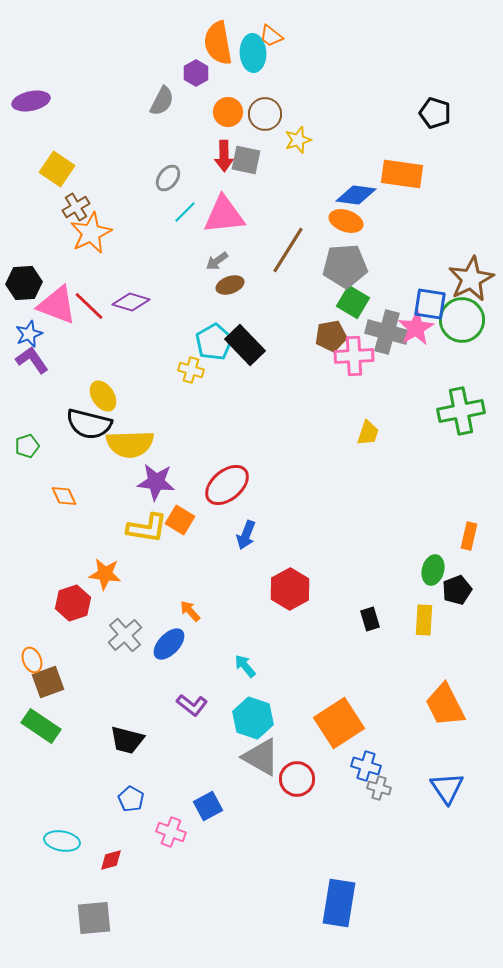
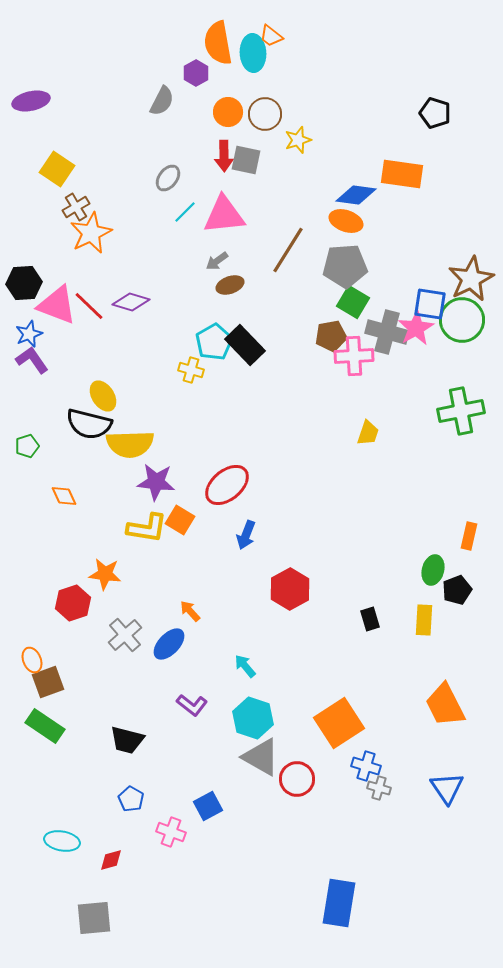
green rectangle at (41, 726): moved 4 px right
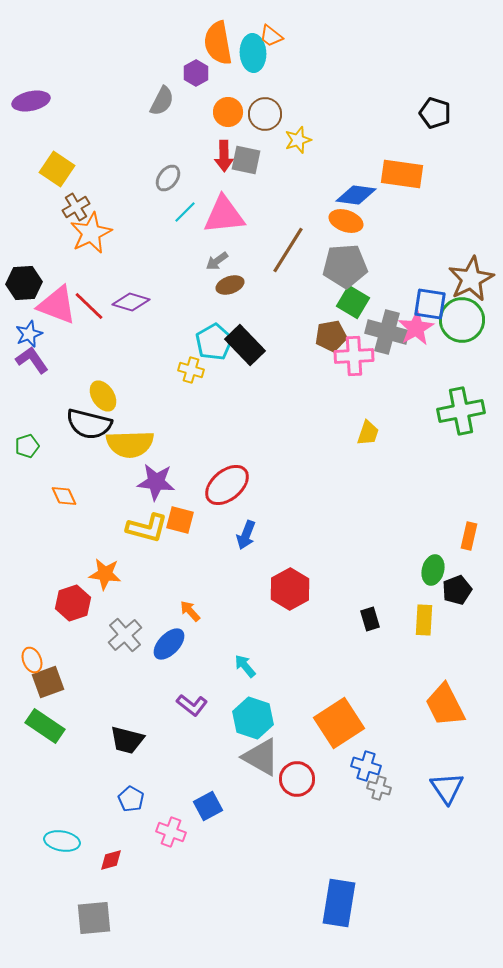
orange square at (180, 520): rotated 16 degrees counterclockwise
yellow L-shape at (147, 528): rotated 6 degrees clockwise
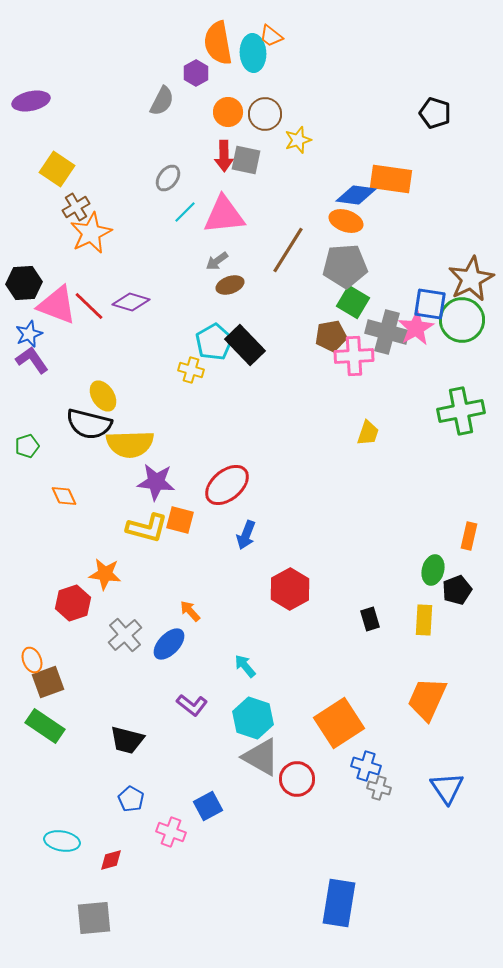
orange rectangle at (402, 174): moved 11 px left, 5 px down
orange trapezoid at (445, 705): moved 18 px left, 6 px up; rotated 51 degrees clockwise
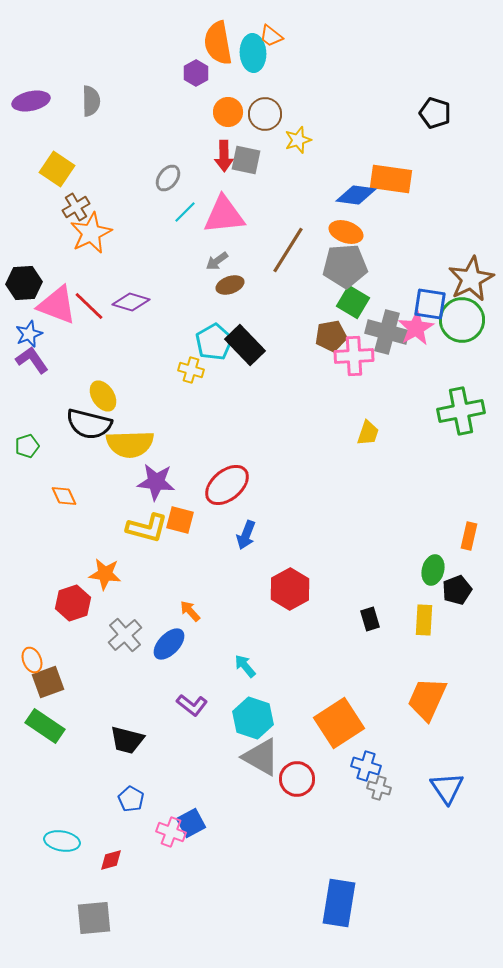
gray semicircle at (162, 101): moved 71 px left; rotated 28 degrees counterclockwise
orange ellipse at (346, 221): moved 11 px down
blue square at (208, 806): moved 17 px left, 17 px down
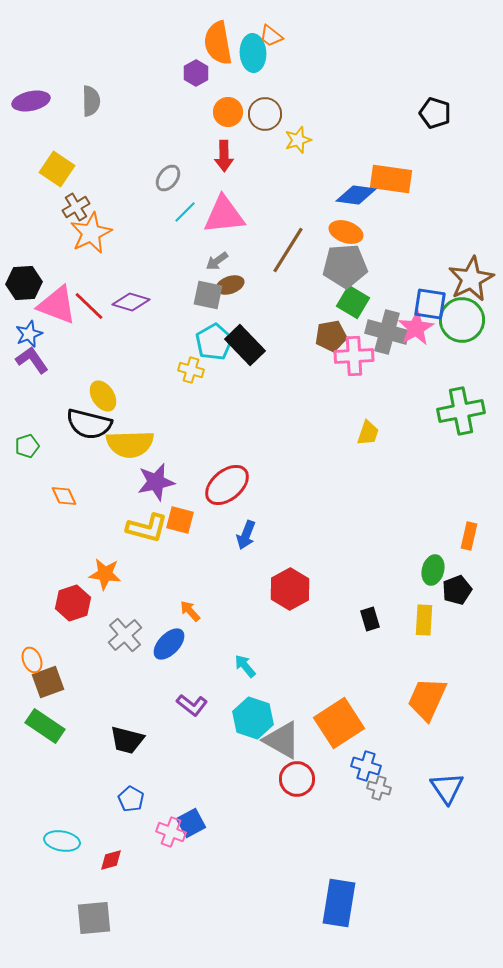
gray square at (246, 160): moved 38 px left, 135 px down
purple star at (156, 482): rotated 18 degrees counterclockwise
gray triangle at (261, 757): moved 21 px right, 17 px up
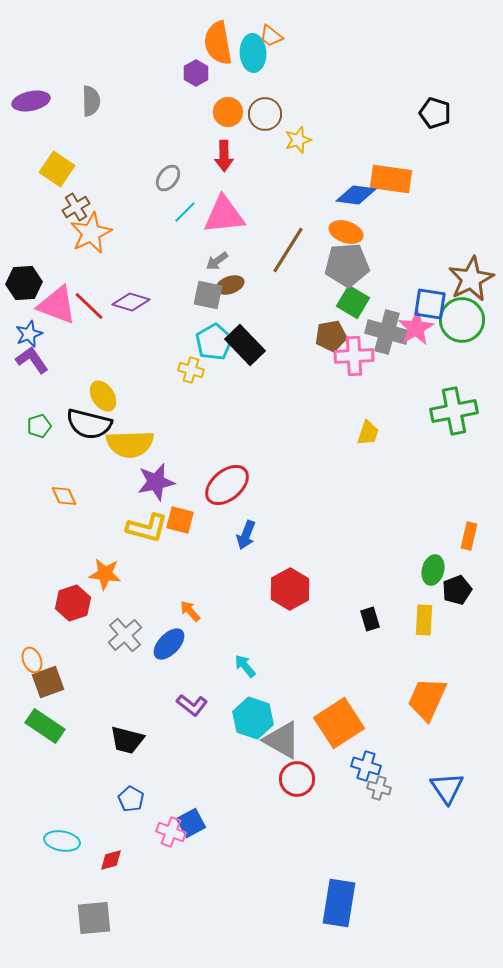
gray pentagon at (345, 266): moved 2 px right, 1 px up
green cross at (461, 411): moved 7 px left
green pentagon at (27, 446): moved 12 px right, 20 px up
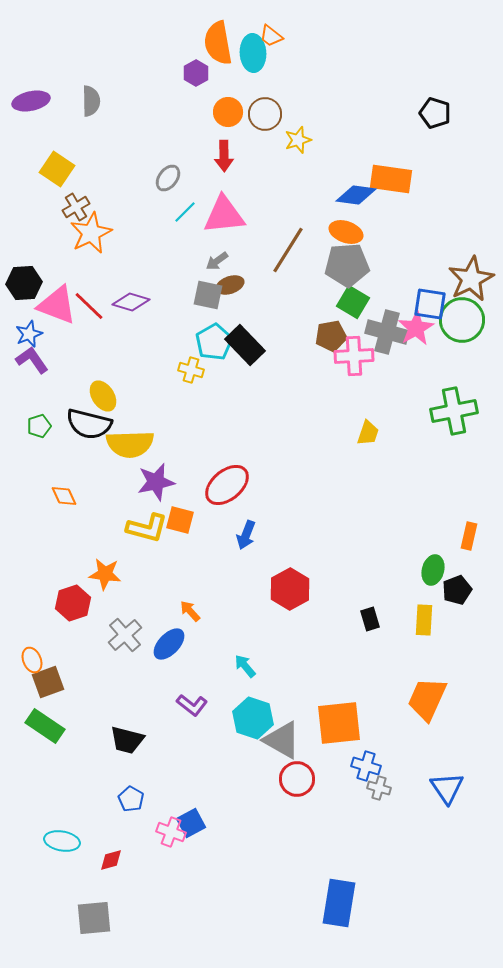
orange square at (339, 723): rotated 27 degrees clockwise
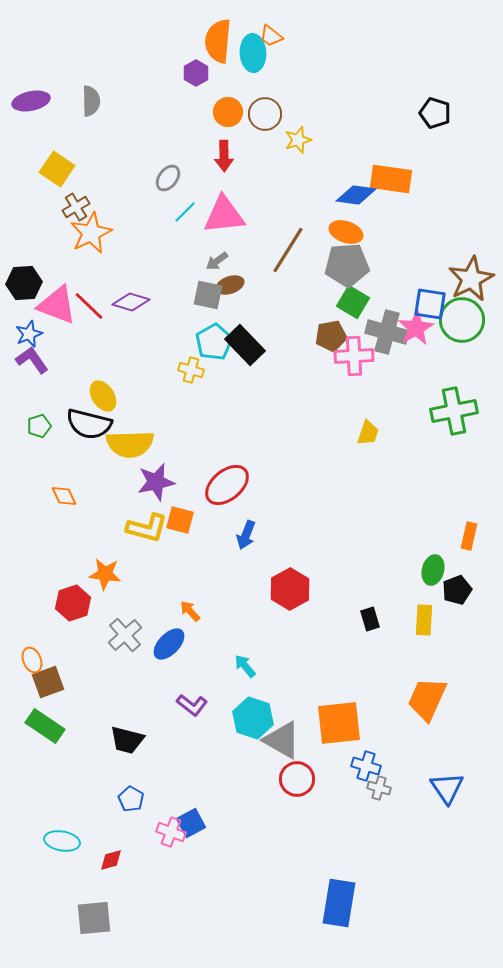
orange semicircle at (218, 43): moved 2 px up; rotated 15 degrees clockwise
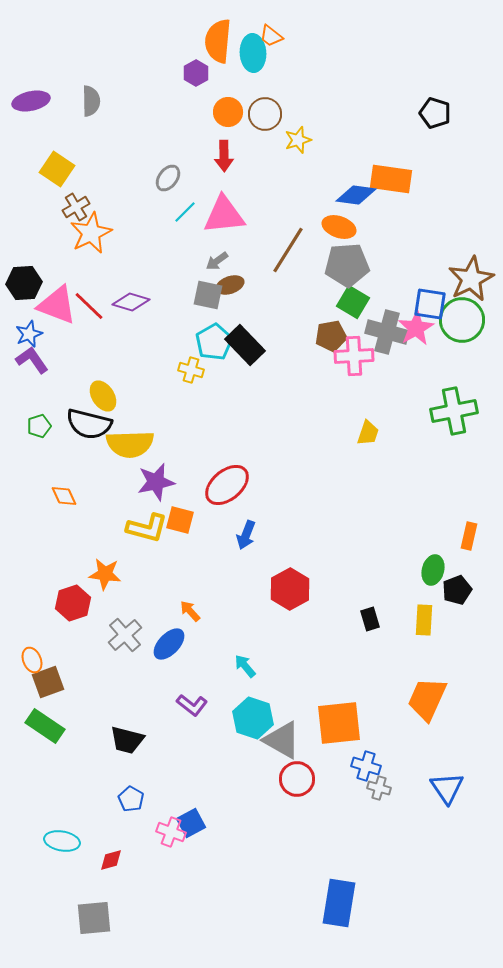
orange ellipse at (346, 232): moved 7 px left, 5 px up
